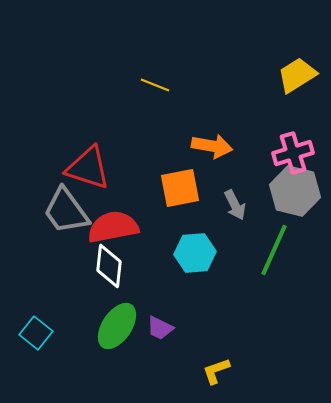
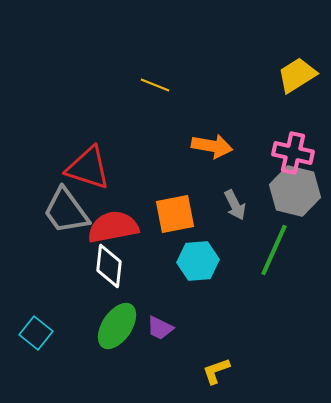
pink cross: rotated 30 degrees clockwise
orange square: moved 5 px left, 26 px down
cyan hexagon: moved 3 px right, 8 px down
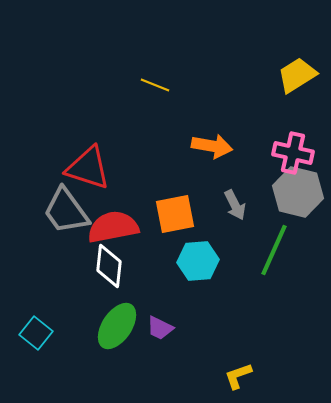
gray hexagon: moved 3 px right, 1 px down
yellow L-shape: moved 22 px right, 5 px down
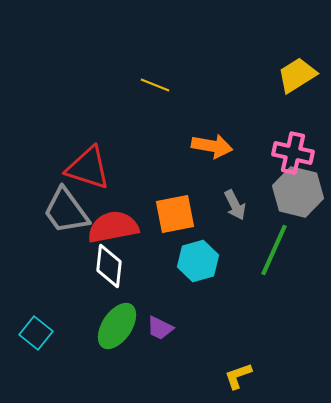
cyan hexagon: rotated 12 degrees counterclockwise
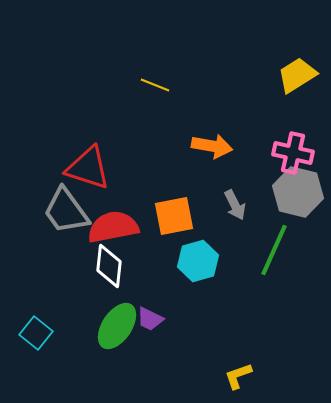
orange square: moved 1 px left, 2 px down
purple trapezoid: moved 10 px left, 9 px up
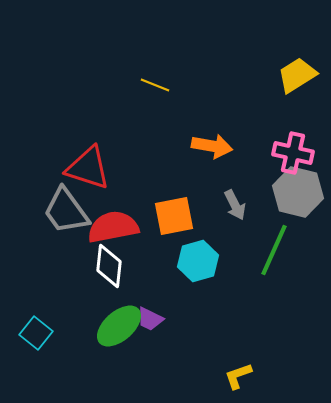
green ellipse: moved 2 px right; rotated 15 degrees clockwise
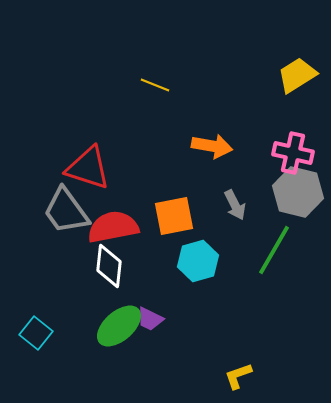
green line: rotated 6 degrees clockwise
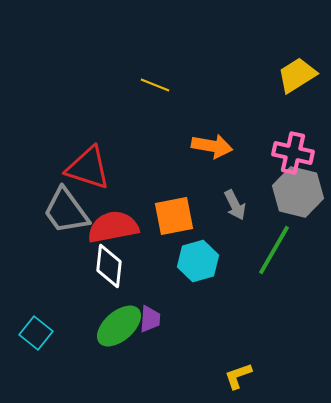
purple trapezoid: rotated 112 degrees counterclockwise
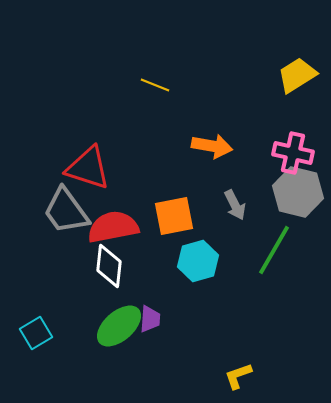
cyan square: rotated 20 degrees clockwise
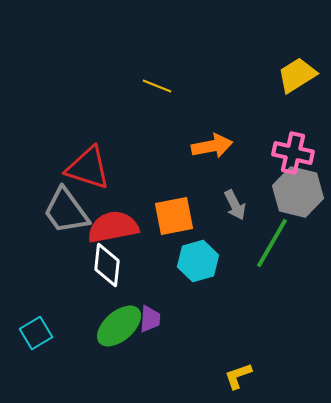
yellow line: moved 2 px right, 1 px down
orange arrow: rotated 21 degrees counterclockwise
green line: moved 2 px left, 7 px up
white diamond: moved 2 px left, 1 px up
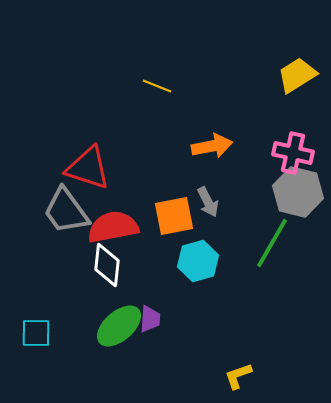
gray arrow: moved 27 px left, 3 px up
cyan square: rotated 32 degrees clockwise
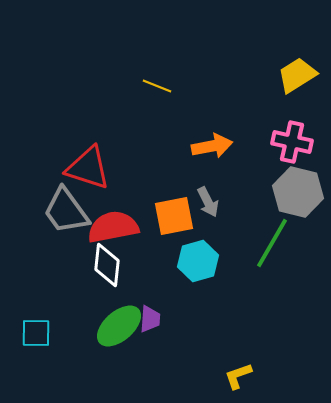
pink cross: moved 1 px left, 11 px up
